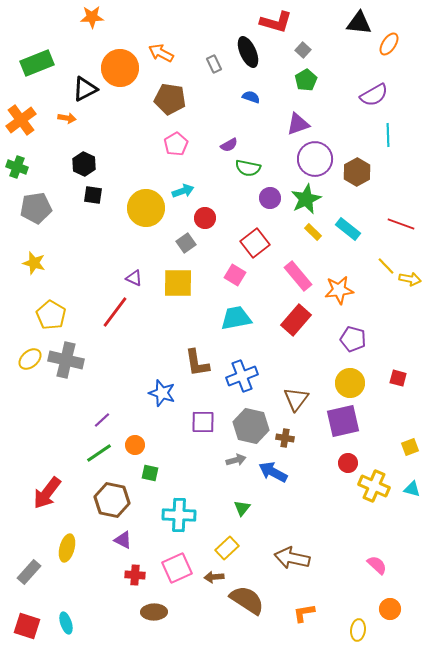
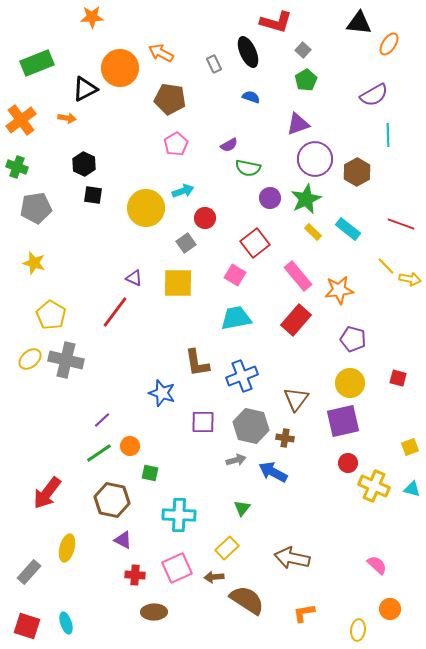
orange circle at (135, 445): moved 5 px left, 1 px down
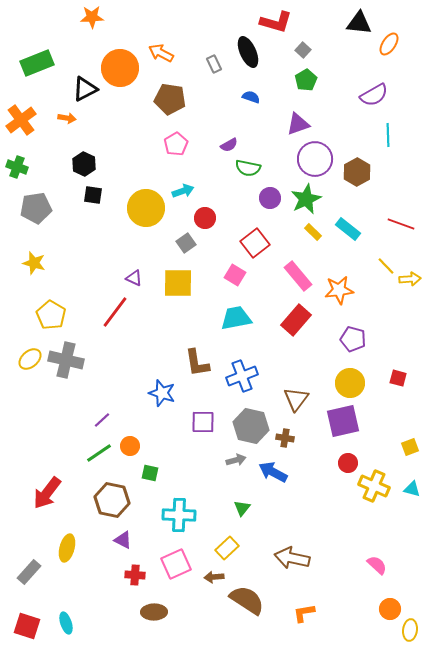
yellow arrow at (410, 279): rotated 15 degrees counterclockwise
pink square at (177, 568): moved 1 px left, 4 px up
yellow ellipse at (358, 630): moved 52 px right
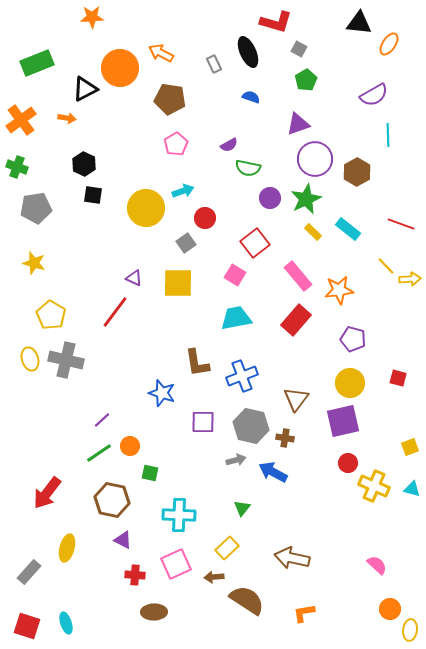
gray square at (303, 50): moved 4 px left, 1 px up; rotated 14 degrees counterclockwise
yellow ellipse at (30, 359): rotated 65 degrees counterclockwise
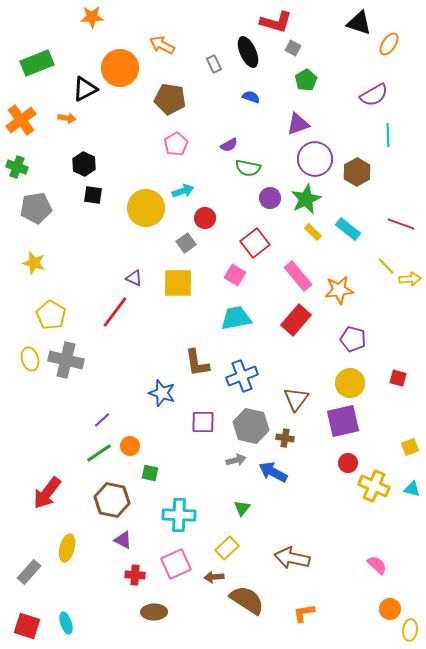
black triangle at (359, 23): rotated 12 degrees clockwise
gray square at (299, 49): moved 6 px left, 1 px up
orange arrow at (161, 53): moved 1 px right, 8 px up
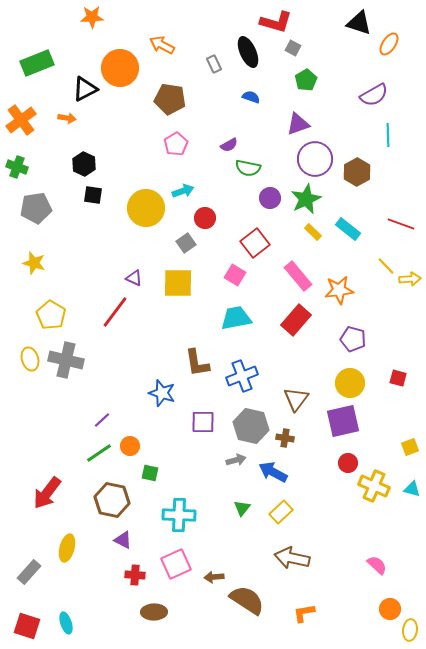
yellow rectangle at (227, 548): moved 54 px right, 36 px up
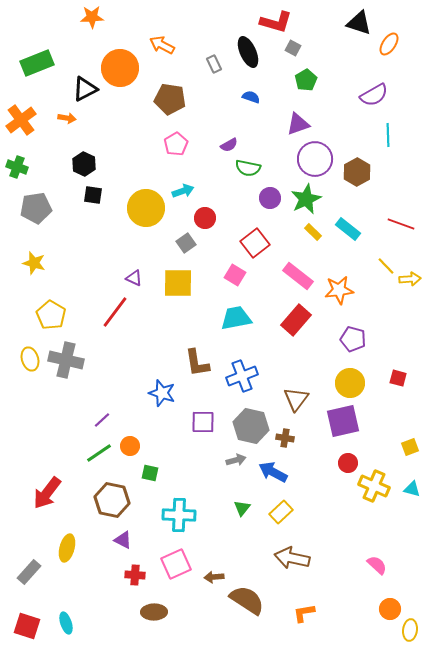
pink rectangle at (298, 276): rotated 12 degrees counterclockwise
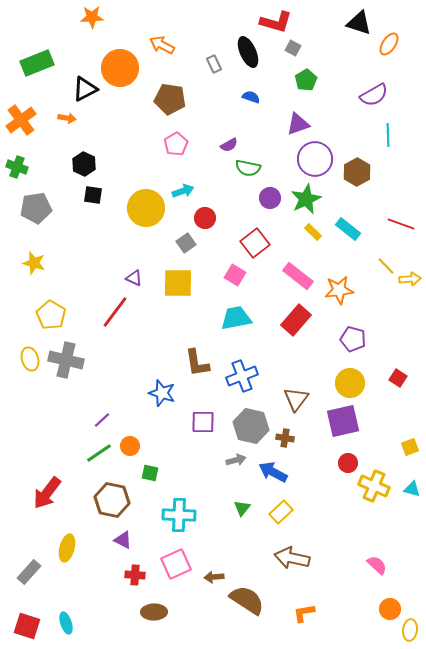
red square at (398, 378): rotated 18 degrees clockwise
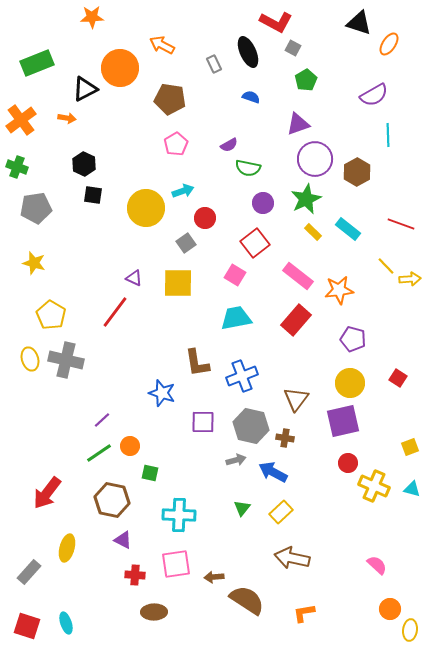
red L-shape at (276, 22): rotated 12 degrees clockwise
purple circle at (270, 198): moved 7 px left, 5 px down
pink square at (176, 564): rotated 16 degrees clockwise
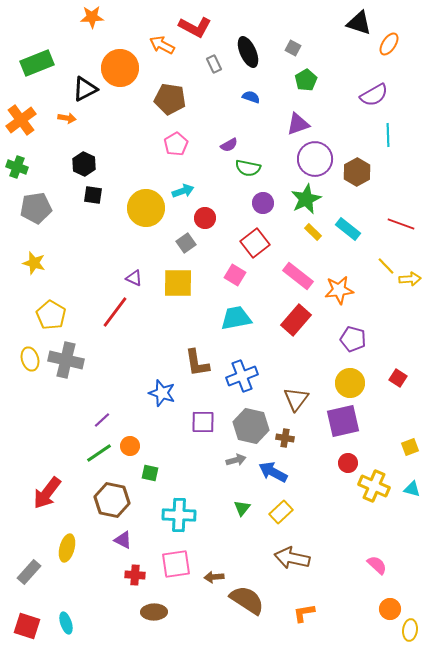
red L-shape at (276, 22): moved 81 px left, 5 px down
